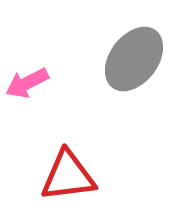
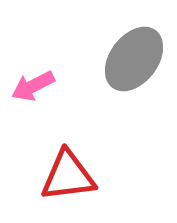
pink arrow: moved 6 px right, 3 px down
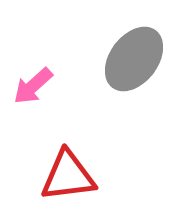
pink arrow: rotated 15 degrees counterclockwise
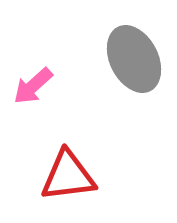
gray ellipse: rotated 64 degrees counterclockwise
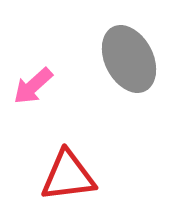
gray ellipse: moved 5 px left
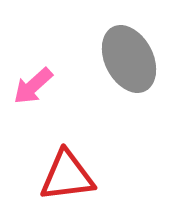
red triangle: moved 1 px left
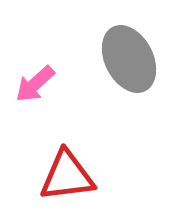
pink arrow: moved 2 px right, 2 px up
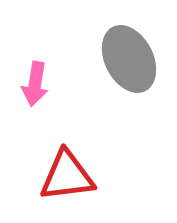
pink arrow: rotated 39 degrees counterclockwise
